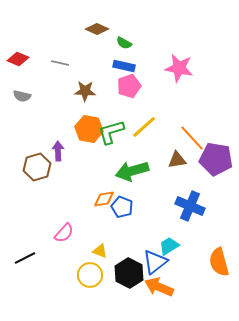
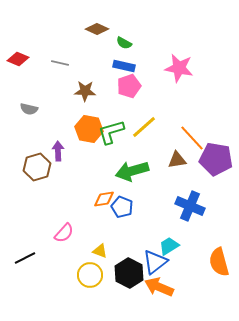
gray semicircle: moved 7 px right, 13 px down
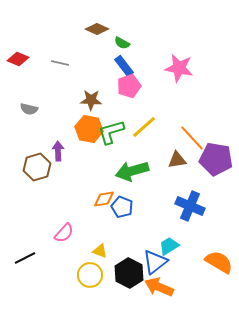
green semicircle: moved 2 px left
blue rectangle: rotated 40 degrees clockwise
brown star: moved 6 px right, 9 px down
orange semicircle: rotated 136 degrees clockwise
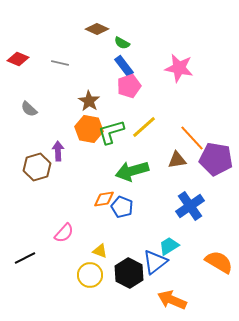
brown star: moved 2 px left, 1 px down; rotated 30 degrees clockwise
gray semicircle: rotated 30 degrees clockwise
blue cross: rotated 32 degrees clockwise
orange arrow: moved 13 px right, 13 px down
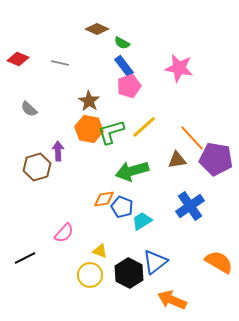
cyan trapezoid: moved 27 px left, 25 px up
